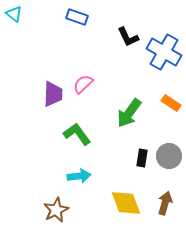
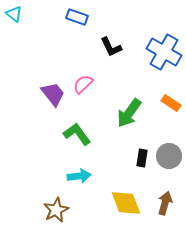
black L-shape: moved 17 px left, 10 px down
purple trapezoid: rotated 40 degrees counterclockwise
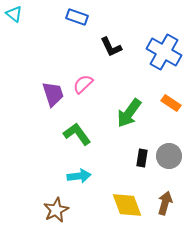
purple trapezoid: rotated 20 degrees clockwise
yellow diamond: moved 1 px right, 2 px down
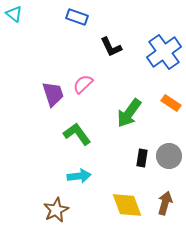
blue cross: rotated 24 degrees clockwise
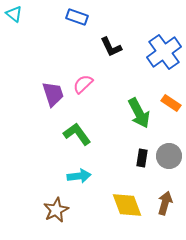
green arrow: moved 10 px right; rotated 64 degrees counterclockwise
